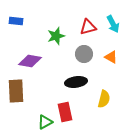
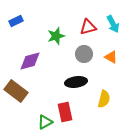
blue rectangle: rotated 32 degrees counterclockwise
purple diamond: rotated 25 degrees counterclockwise
brown rectangle: rotated 50 degrees counterclockwise
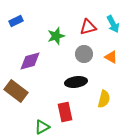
green triangle: moved 3 px left, 5 px down
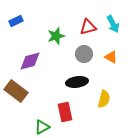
black ellipse: moved 1 px right
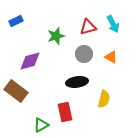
green triangle: moved 1 px left, 2 px up
